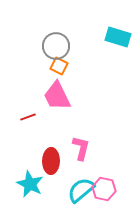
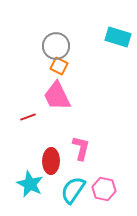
cyan semicircle: moved 8 px left; rotated 16 degrees counterclockwise
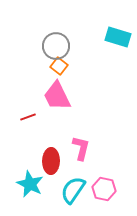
orange square: rotated 12 degrees clockwise
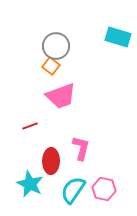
orange square: moved 8 px left
pink trapezoid: moved 4 px right; rotated 84 degrees counterclockwise
red line: moved 2 px right, 9 px down
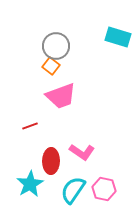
pink L-shape: moved 1 px right, 4 px down; rotated 110 degrees clockwise
cyan star: rotated 16 degrees clockwise
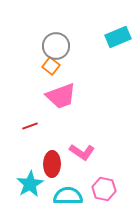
cyan rectangle: rotated 40 degrees counterclockwise
red ellipse: moved 1 px right, 3 px down
cyan semicircle: moved 5 px left, 6 px down; rotated 56 degrees clockwise
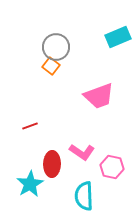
gray circle: moved 1 px down
pink trapezoid: moved 38 px right
pink hexagon: moved 8 px right, 22 px up
cyan semicircle: moved 16 px right; rotated 92 degrees counterclockwise
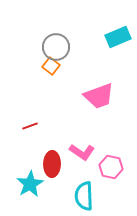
pink hexagon: moved 1 px left
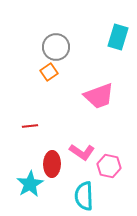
cyan rectangle: rotated 50 degrees counterclockwise
orange square: moved 2 px left, 6 px down; rotated 18 degrees clockwise
red line: rotated 14 degrees clockwise
pink hexagon: moved 2 px left, 1 px up
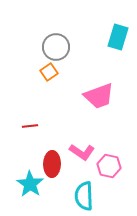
cyan star: rotated 8 degrees counterclockwise
